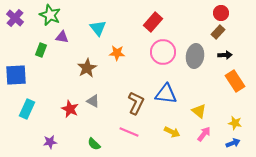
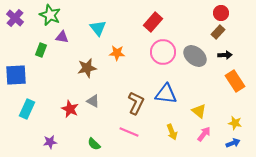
gray ellipse: rotated 60 degrees counterclockwise
brown star: rotated 18 degrees clockwise
yellow arrow: rotated 42 degrees clockwise
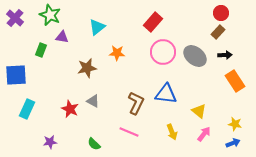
cyan triangle: moved 1 px left, 1 px up; rotated 30 degrees clockwise
yellow star: moved 1 px down
